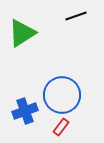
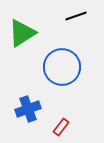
blue circle: moved 28 px up
blue cross: moved 3 px right, 2 px up
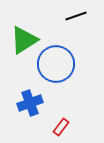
green triangle: moved 2 px right, 7 px down
blue circle: moved 6 px left, 3 px up
blue cross: moved 2 px right, 6 px up
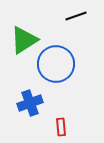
red rectangle: rotated 42 degrees counterclockwise
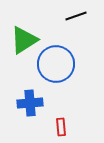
blue cross: rotated 15 degrees clockwise
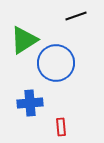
blue circle: moved 1 px up
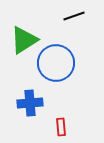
black line: moved 2 px left
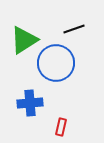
black line: moved 13 px down
red rectangle: rotated 18 degrees clockwise
